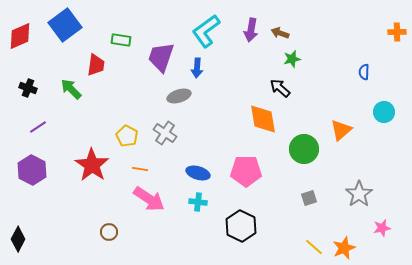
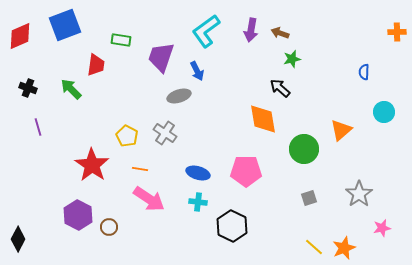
blue square: rotated 16 degrees clockwise
blue arrow: moved 3 px down; rotated 30 degrees counterclockwise
purple line: rotated 72 degrees counterclockwise
purple hexagon: moved 46 px right, 45 px down
black hexagon: moved 9 px left
brown circle: moved 5 px up
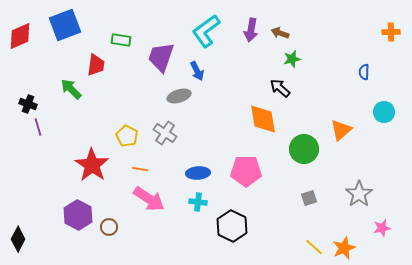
orange cross: moved 6 px left
black cross: moved 16 px down
blue ellipse: rotated 20 degrees counterclockwise
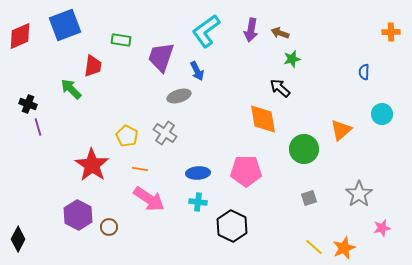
red trapezoid: moved 3 px left, 1 px down
cyan circle: moved 2 px left, 2 px down
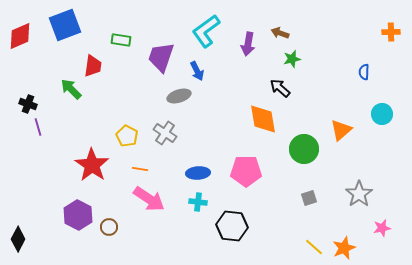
purple arrow: moved 3 px left, 14 px down
black hexagon: rotated 20 degrees counterclockwise
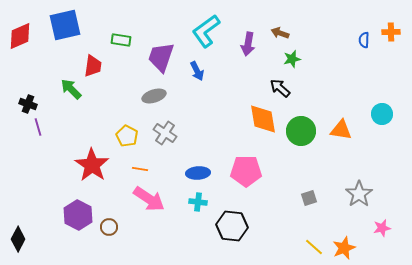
blue square: rotated 8 degrees clockwise
blue semicircle: moved 32 px up
gray ellipse: moved 25 px left
orange triangle: rotated 50 degrees clockwise
green circle: moved 3 px left, 18 px up
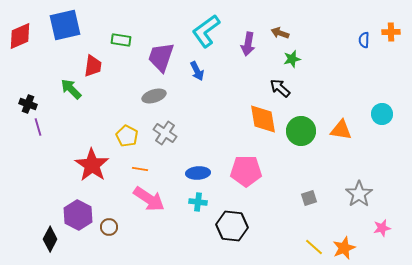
black diamond: moved 32 px right
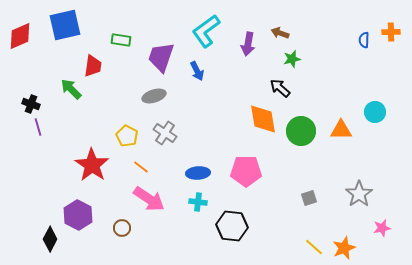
black cross: moved 3 px right
cyan circle: moved 7 px left, 2 px up
orange triangle: rotated 10 degrees counterclockwise
orange line: moved 1 px right, 2 px up; rotated 28 degrees clockwise
brown circle: moved 13 px right, 1 px down
